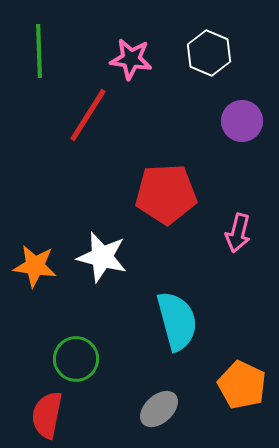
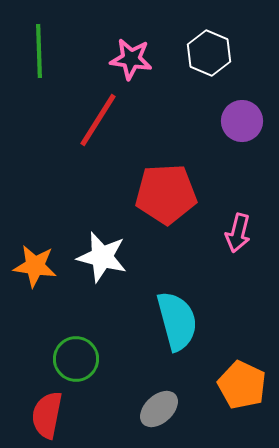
red line: moved 10 px right, 5 px down
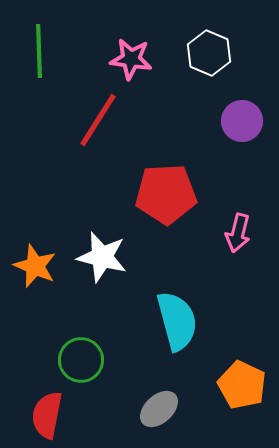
orange star: rotated 15 degrees clockwise
green circle: moved 5 px right, 1 px down
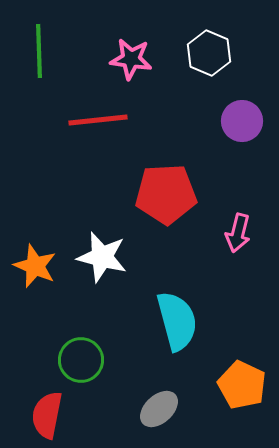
red line: rotated 52 degrees clockwise
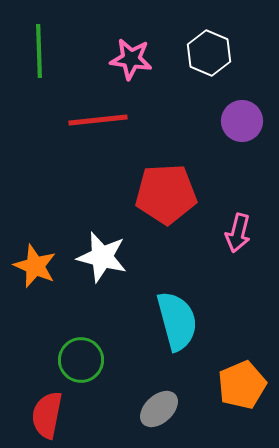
orange pentagon: rotated 24 degrees clockwise
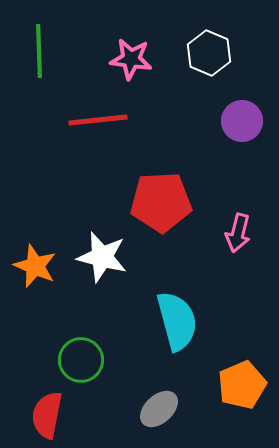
red pentagon: moved 5 px left, 8 px down
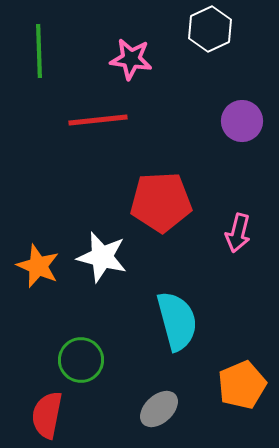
white hexagon: moved 1 px right, 24 px up; rotated 12 degrees clockwise
orange star: moved 3 px right
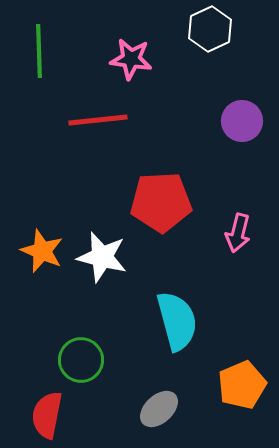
orange star: moved 4 px right, 15 px up
